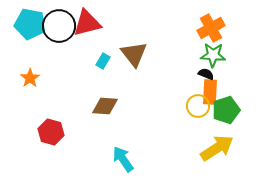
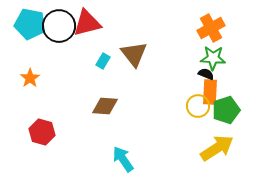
green star: moved 3 px down
red hexagon: moved 9 px left
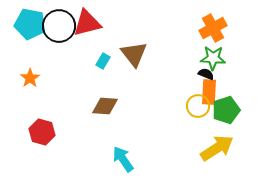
orange cross: moved 2 px right
orange rectangle: moved 1 px left
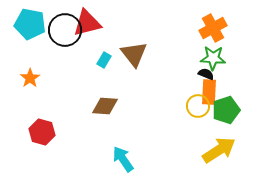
black circle: moved 6 px right, 4 px down
cyan rectangle: moved 1 px right, 1 px up
yellow arrow: moved 2 px right, 2 px down
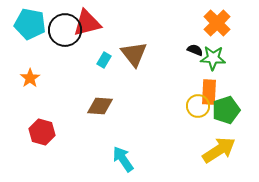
orange cross: moved 4 px right, 5 px up; rotated 16 degrees counterclockwise
black semicircle: moved 11 px left, 24 px up
brown diamond: moved 5 px left
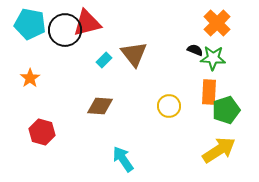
cyan rectangle: rotated 14 degrees clockwise
yellow circle: moved 29 px left
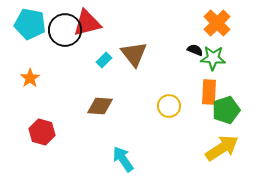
yellow arrow: moved 3 px right, 2 px up
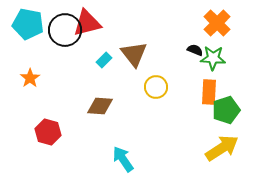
cyan pentagon: moved 2 px left
yellow circle: moved 13 px left, 19 px up
red hexagon: moved 6 px right
